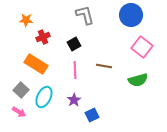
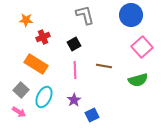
pink square: rotated 10 degrees clockwise
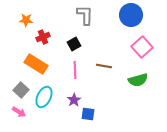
gray L-shape: rotated 15 degrees clockwise
blue square: moved 4 px left, 1 px up; rotated 32 degrees clockwise
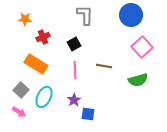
orange star: moved 1 px left, 1 px up
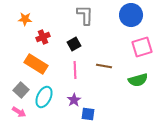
pink square: rotated 25 degrees clockwise
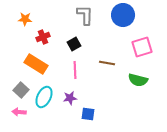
blue circle: moved 8 px left
brown line: moved 3 px right, 3 px up
green semicircle: rotated 30 degrees clockwise
purple star: moved 4 px left, 2 px up; rotated 24 degrees clockwise
pink arrow: rotated 152 degrees clockwise
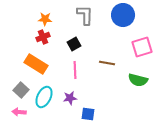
orange star: moved 20 px right
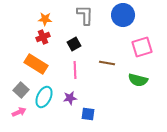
pink arrow: rotated 152 degrees clockwise
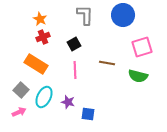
orange star: moved 5 px left; rotated 24 degrees clockwise
green semicircle: moved 4 px up
purple star: moved 2 px left, 4 px down; rotated 24 degrees clockwise
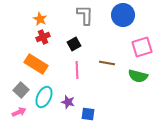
pink line: moved 2 px right
